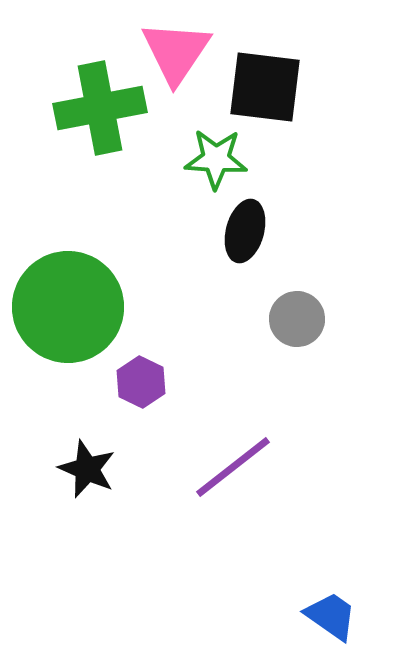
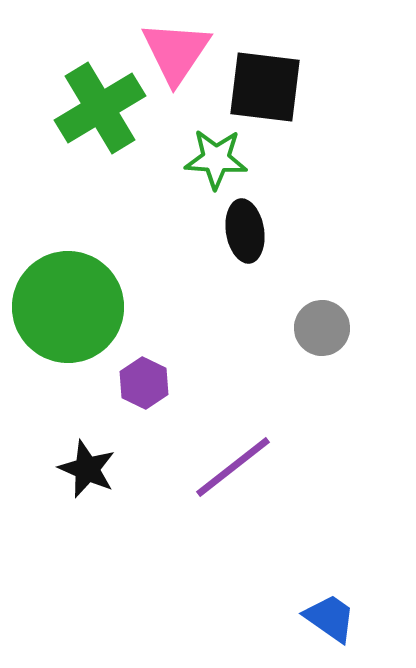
green cross: rotated 20 degrees counterclockwise
black ellipse: rotated 24 degrees counterclockwise
gray circle: moved 25 px right, 9 px down
purple hexagon: moved 3 px right, 1 px down
blue trapezoid: moved 1 px left, 2 px down
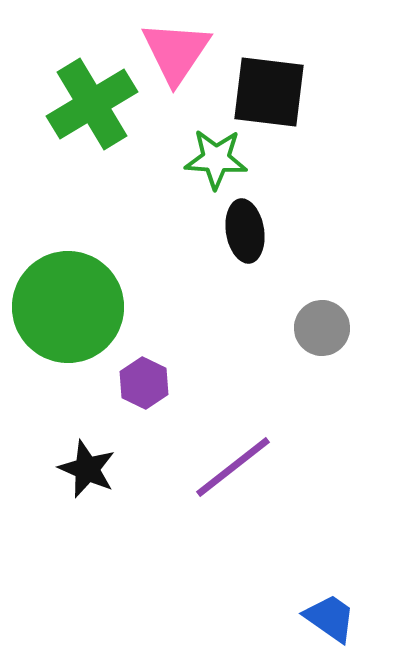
black square: moved 4 px right, 5 px down
green cross: moved 8 px left, 4 px up
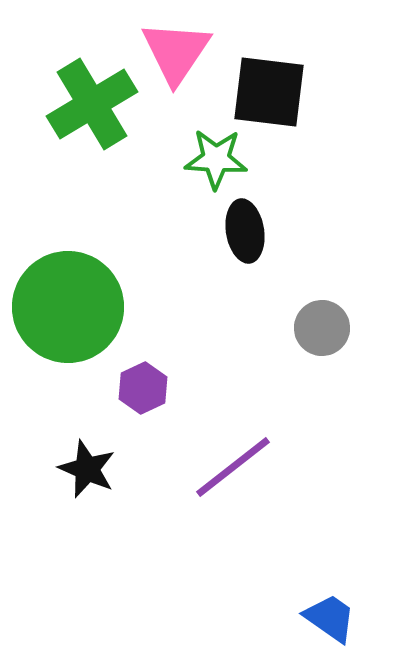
purple hexagon: moved 1 px left, 5 px down; rotated 9 degrees clockwise
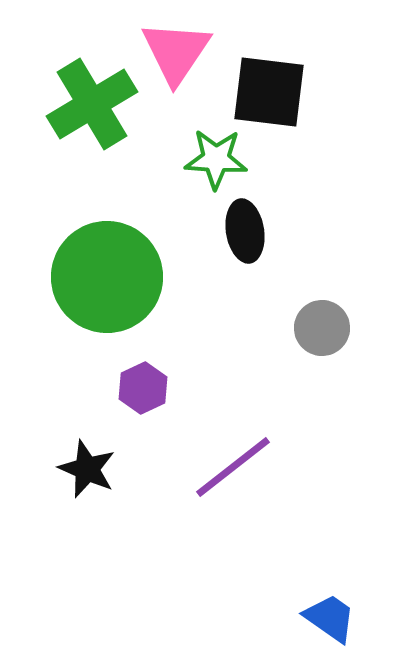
green circle: moved 39 px right, 30 px up
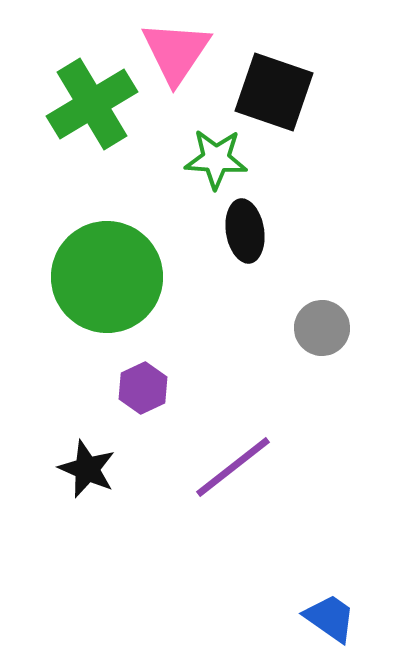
black square: moved 5 px right; rotated 12 degrees clockwise
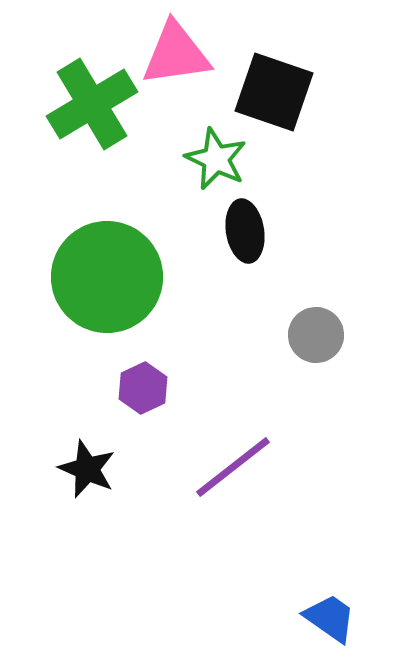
pink triangle: moved 2 px down; rotated 48 degrees clockwise
green star: rotated 22 degrees clockwise
gray circle: moved 6 px left, 7 px down
